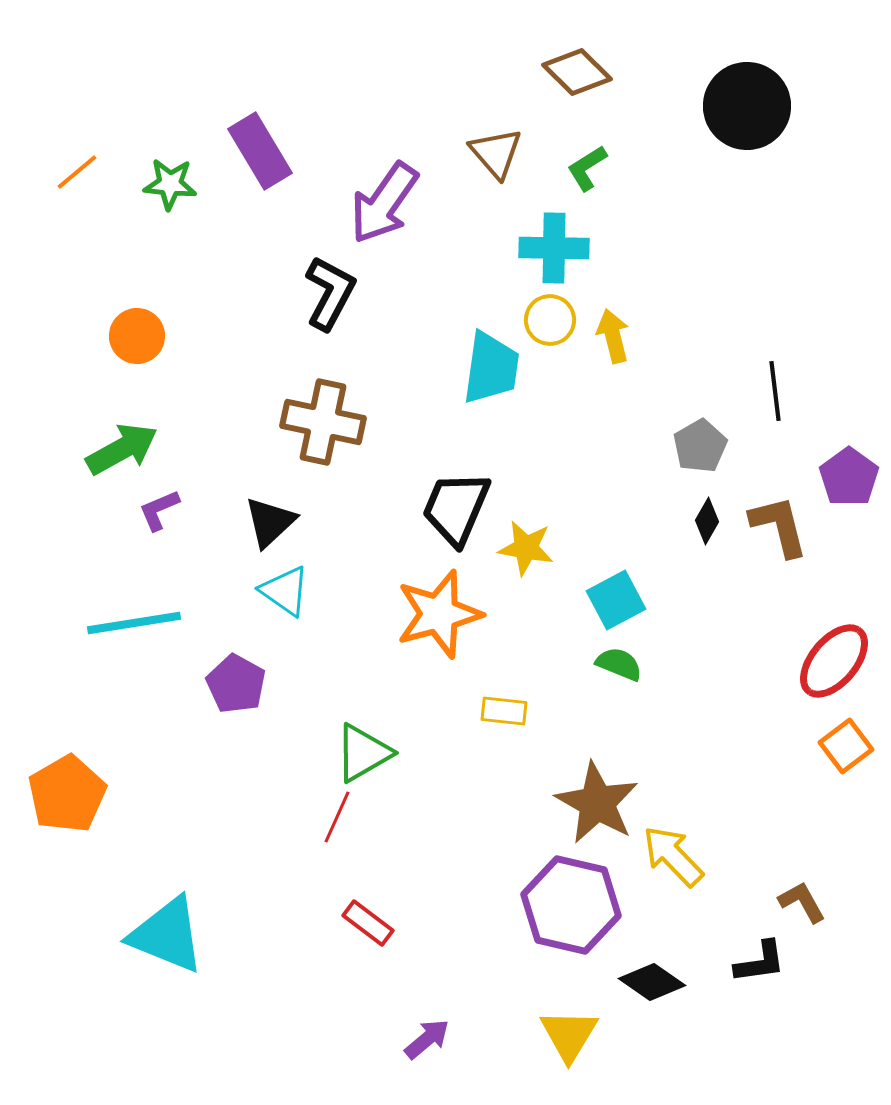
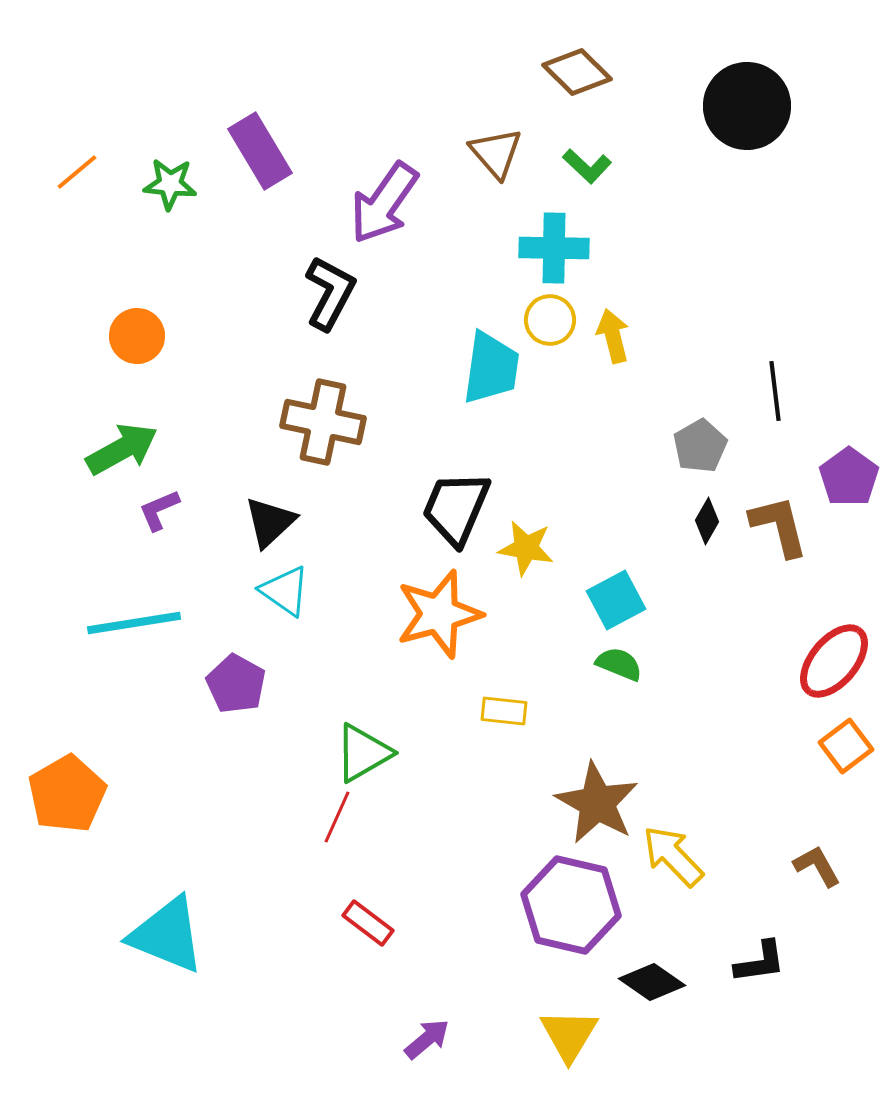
green L-shape at (587, 168): moved 2 px up; rotated 105 degrees counterclockwise
brown L-shape at (802, 902): moved 15 px right, 36 px up
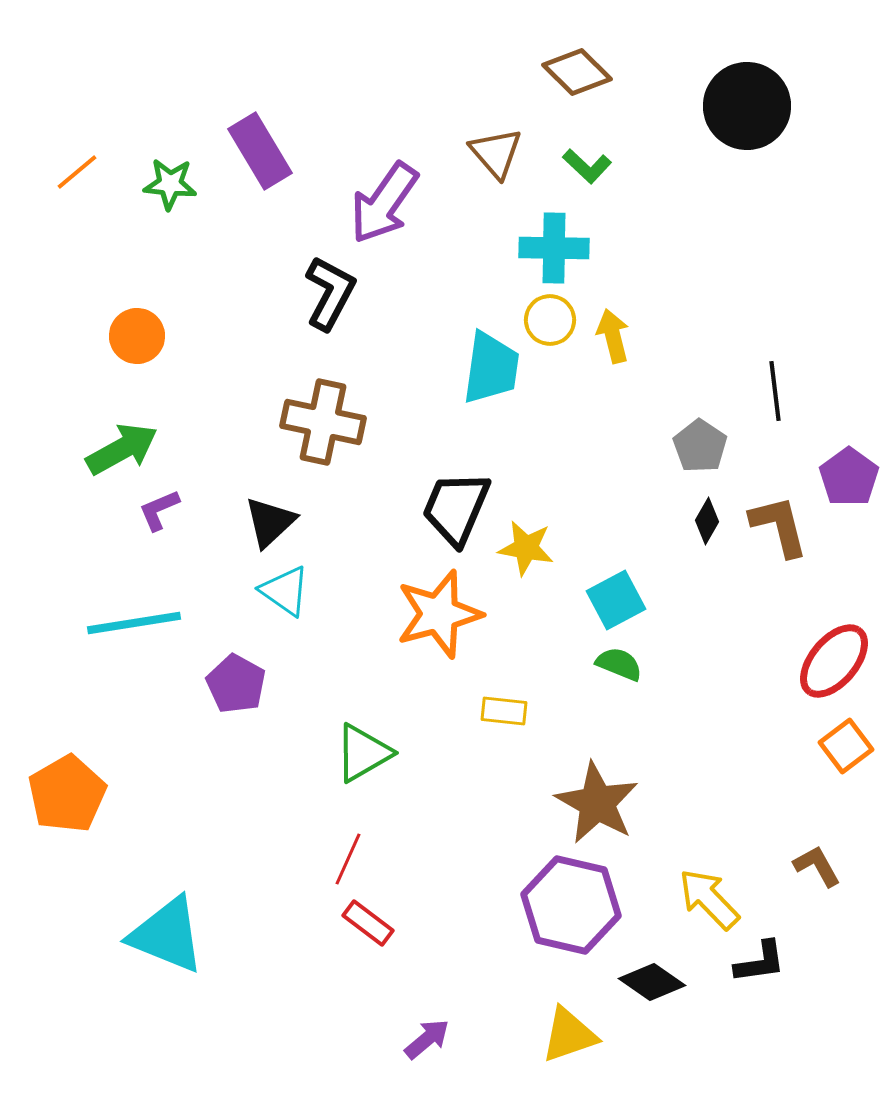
gray pentagon at (700, 446): rotated 8 degrees counterclockwise
red line at (337, 817): moved 11 px right, 42 px down
yellow arrow at (673, 856): moved 36 px right, 43 px down
yellow triangle at (569, 1035): rotated 40 degrees clockwise
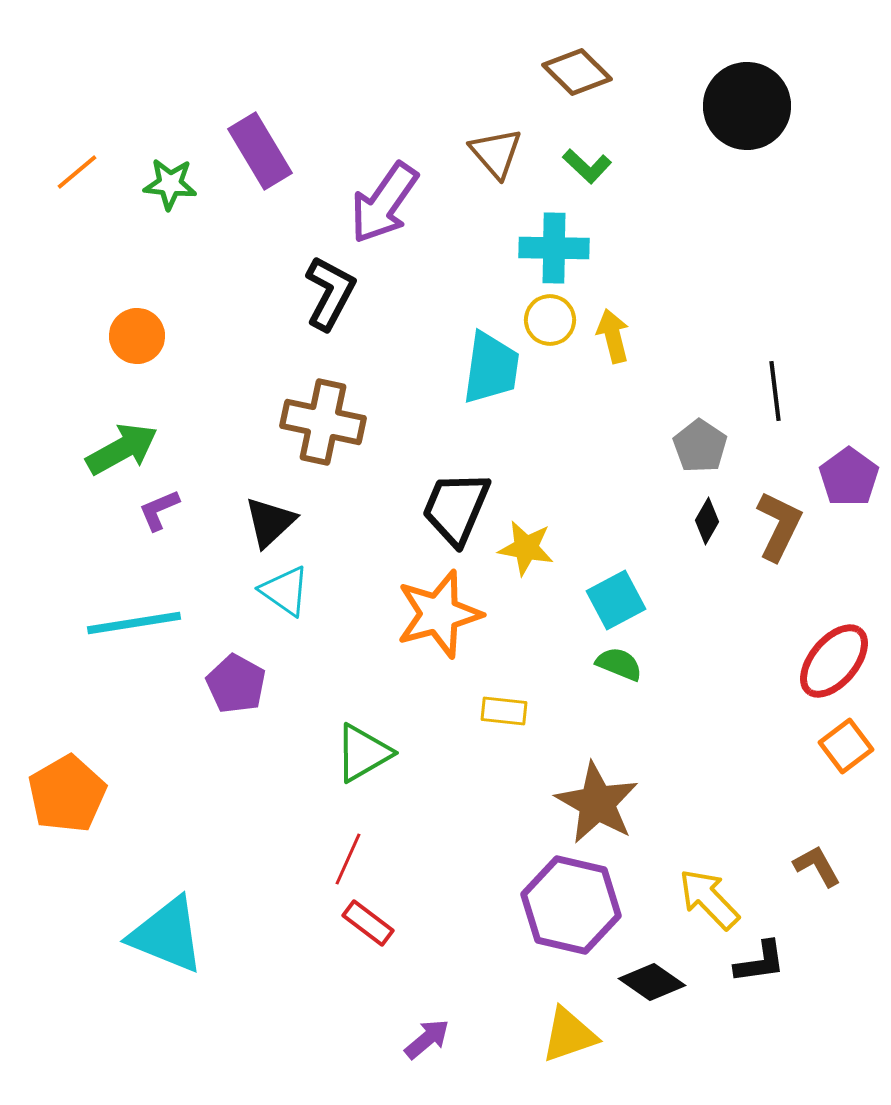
brown L-shape at (779, 526): rotated 40 degrees clockwise
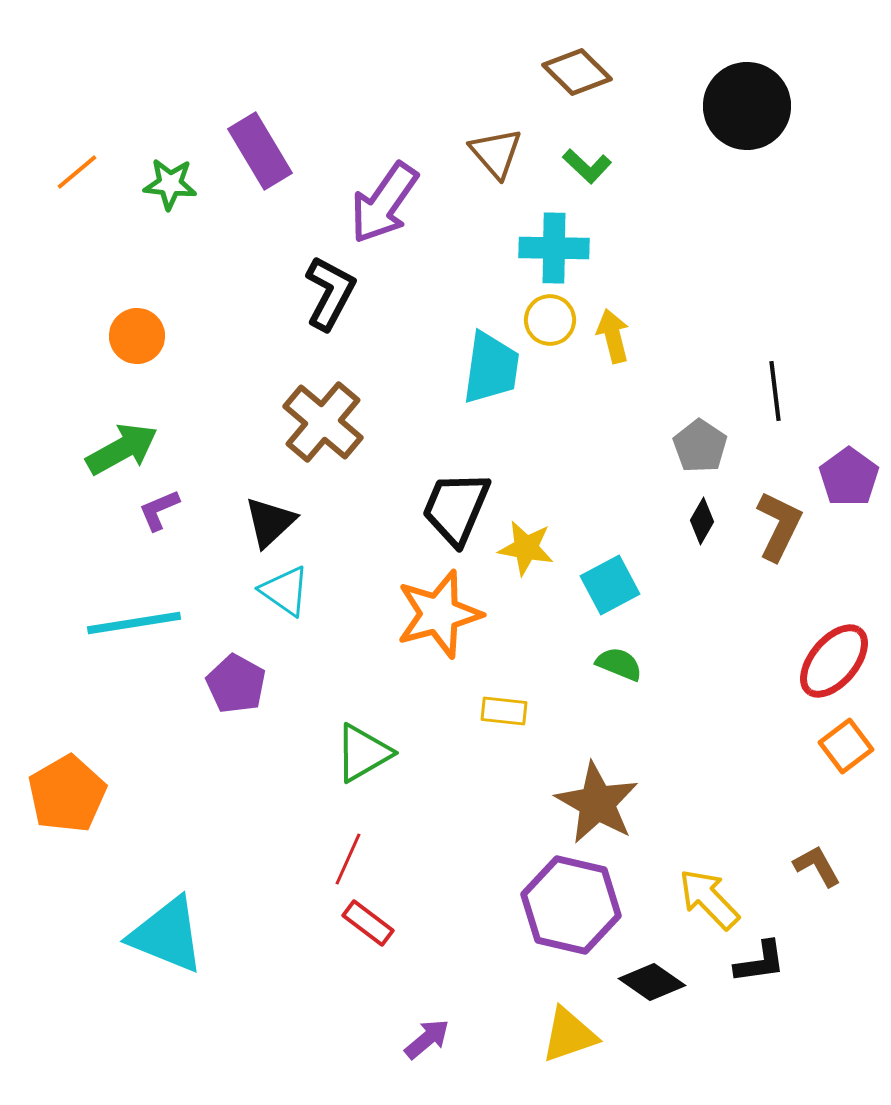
brown cross at (323, 422): rotated 28 degrees clockwise
black diamond at (707, 521): moved 5 px left
cyan square at (616, 600): moved 6 px left, 15 px up
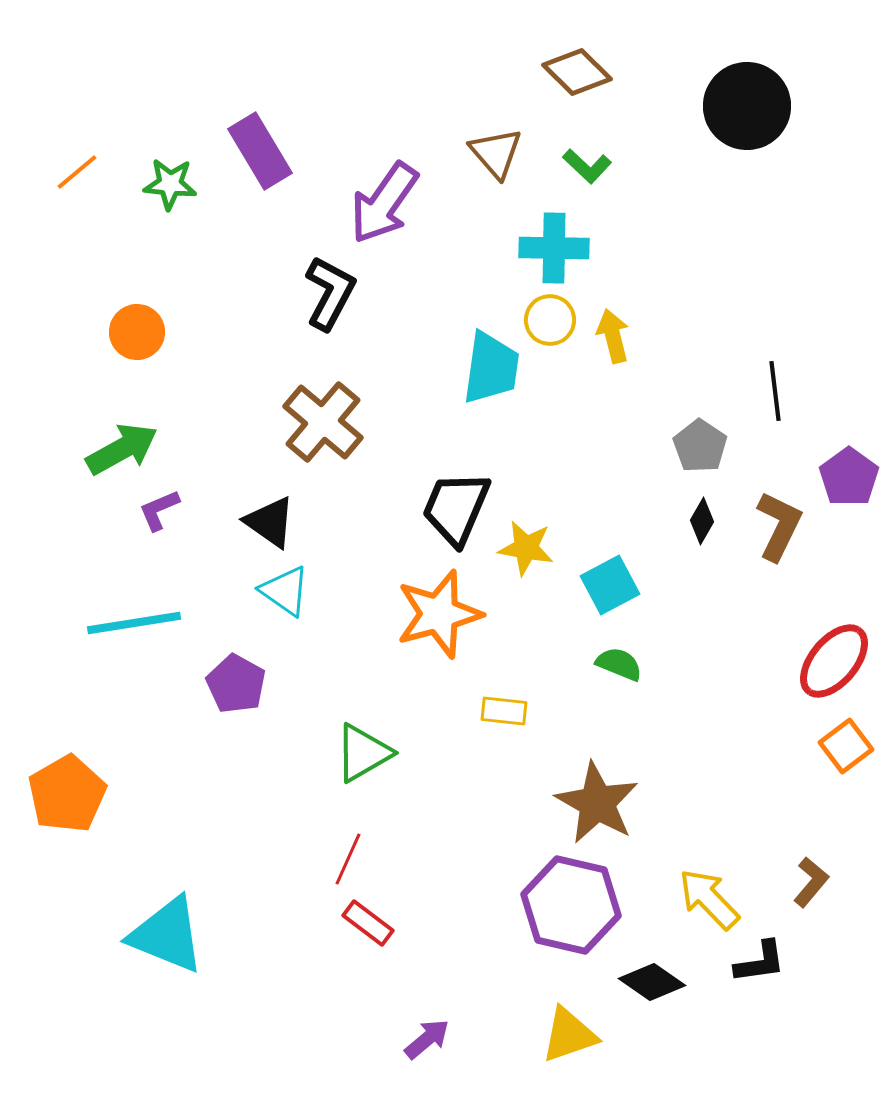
orange circle at (137, 336): moved 4 px up
black triangle at (270, 522): rotated 42 degrees counterclockwise
brown L-shape at (817, 866): moved 6 px left, 16 px down; rotated 69 degrees clockwise
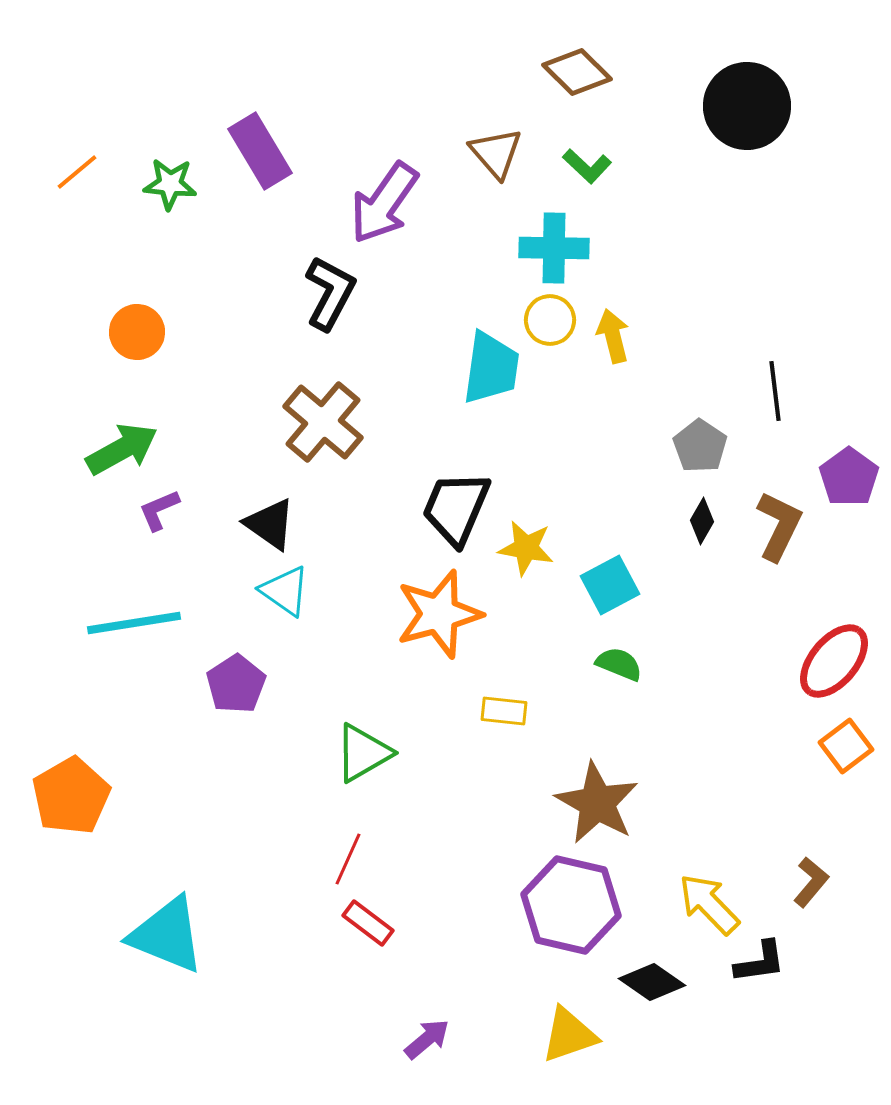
black triangle at (270, 522): moved 2 px down
purple pentagon at (236, 684): rotated 10 degrees clockwise
orange pentagon at (67, 794): moved 4 px right, 2 px down
yellow arrow at (709, 899): moved 5 px down
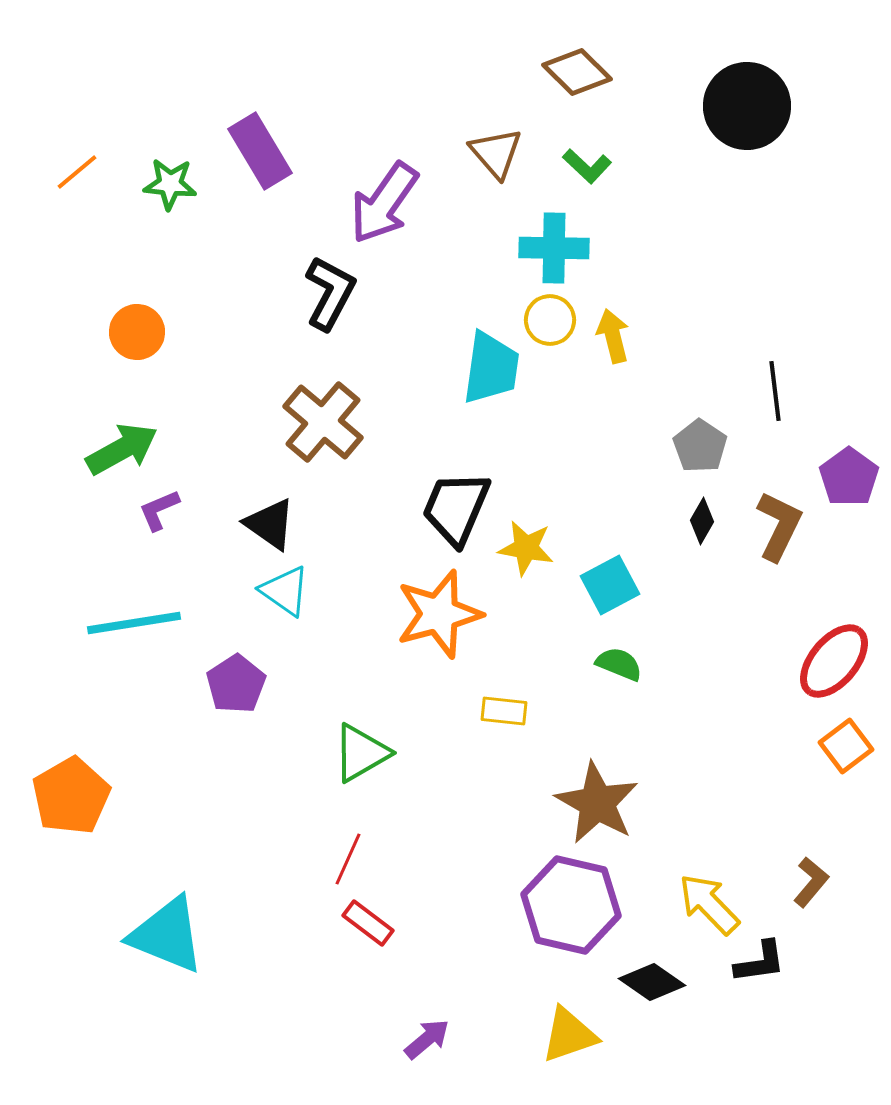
green triangle at (363, 753): moved 2 px left
